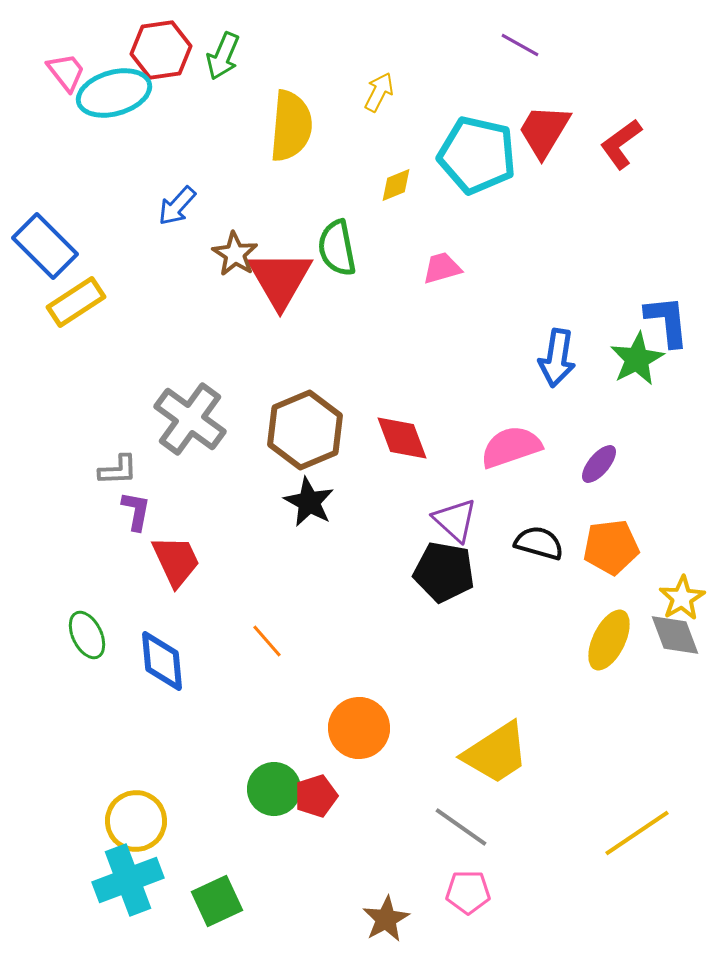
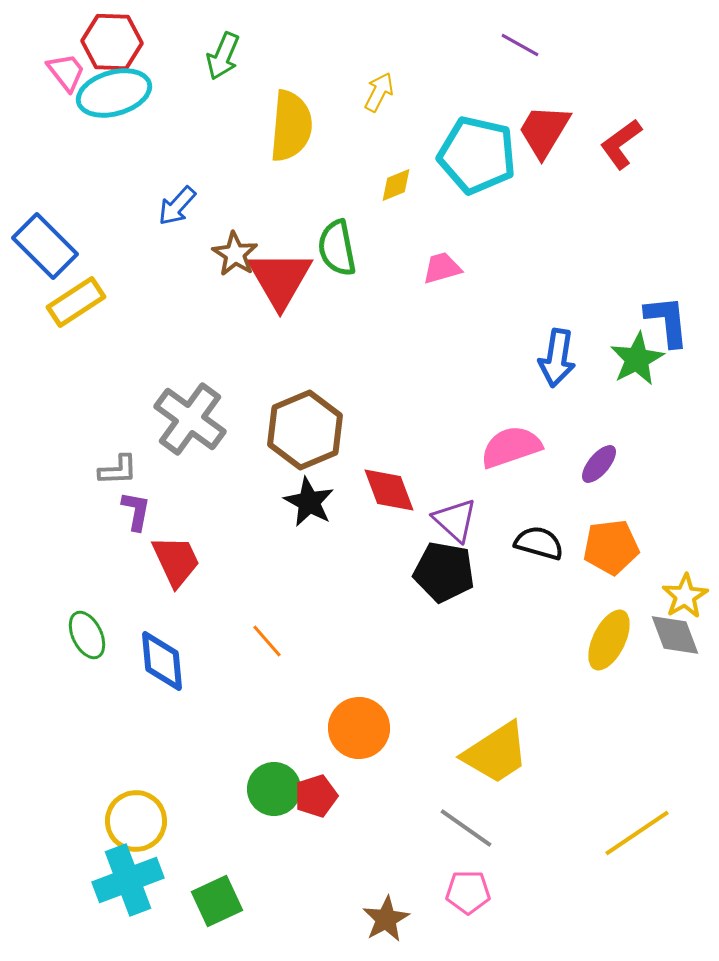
red hexagon at (161, 50): moved 49 px left, 8 px up; rotated 10 degrees clockwise
red diamond at (402, 438): moved 13 px left, 52 px down
yellow star at (682, 598): moved 3 px right, 2 px up
gray line at (461, 827): moved 5 px right, 1 px down
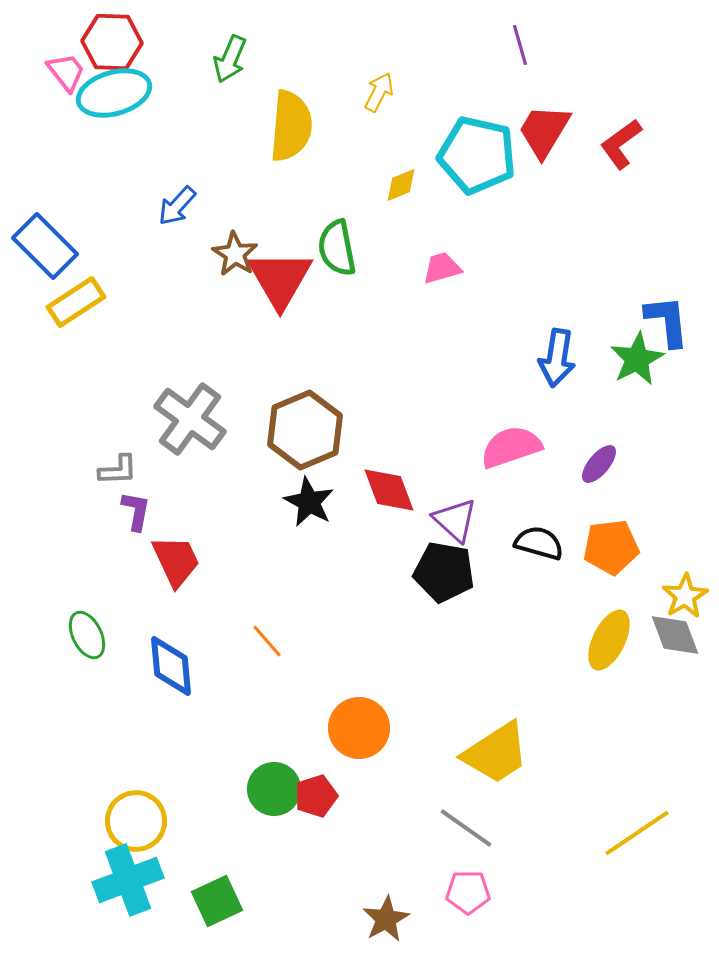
purple line at (520, 45): rotated 45 degrees clockwise
green arrow at (223, 56): moved 7 px right, 3 px down
yellow diamond at (396, 185): moved 5 px right
blue diamond at (162, 661): moved 9 px right, 5 px down
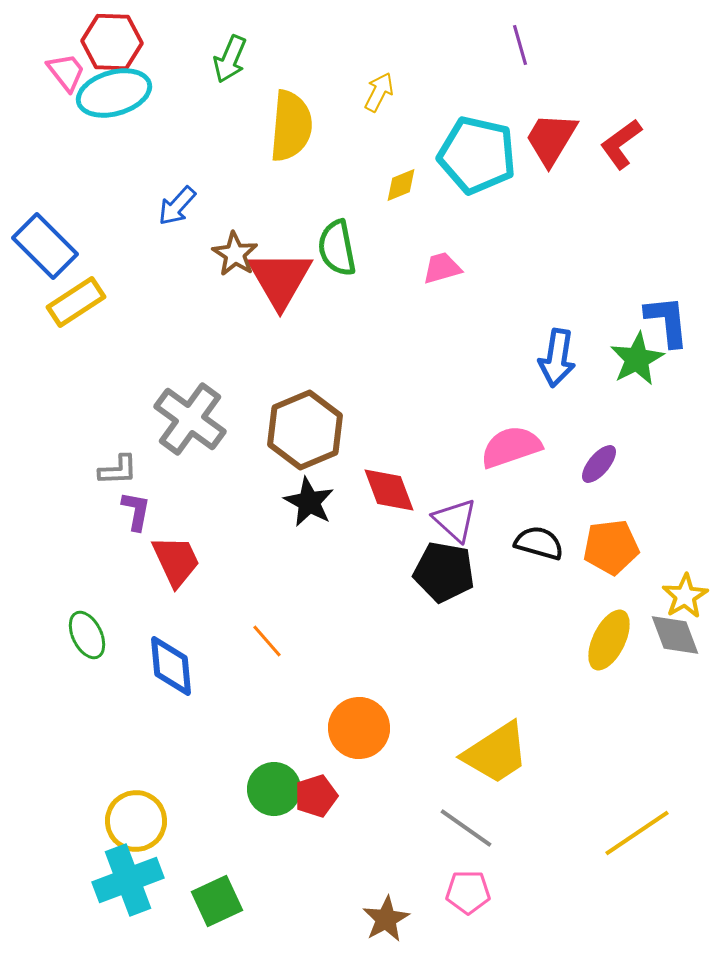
red trapezoid at (544, 131): moved 7 px right, 8 px down
